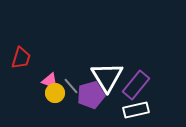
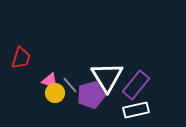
gray line: moved 1 px left, 1 px up
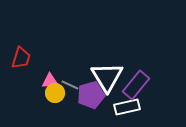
pink triangle: rotated 24 degrees counterclockwise
gray line: rotated 24 degrees counterclockwise
white rectangle: moved 9 px left, 3 px up
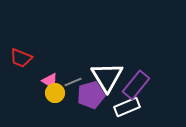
red trapezoid: rotated 95 degrees clockwise
pink triangle: rotated 36 degrees clockwise
gray line: moved 3 px right, 3 px up; rotated 48 degrees counterclockwise
white rectangle: rotated 10 degrees counterclockwise
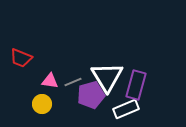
pink triangle: rotated 24 degrees counterclockwise
purple rectangle: rotated 24 degrees counterclockwise
yellow circle: moved 13 px left, 11 px down
white rectangle: moved 1 px left, 2 px down
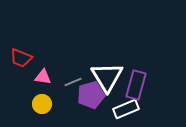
pink triangle: moved 7 px left, 4 px up
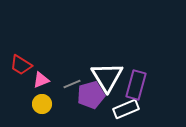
red trapezoid: moved 7 px down; rotated 10 degrees clockwise
pink triangle: moved 2 px left, 3 px down; rotated 30 degrees counterclockwise
gray line: moved 1 px left, 2 px down
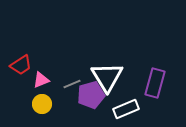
red trapezoid: rotated 65 degrees counterclockwise
purple rectangle: moved 19 px right, 2 px up
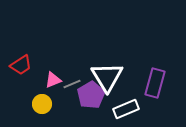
pink triangle: moved 12 px right
purple pentagon: rotated 16 degrees counterclockwise
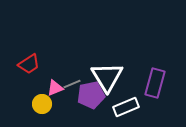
red trapezoid: moved 8 px right, 1 px up
pink triangle: moved 2 px right, 8 px down
purple pentagon: rotated 20 degrees clockwise
white rectangle: moved 2 px up
